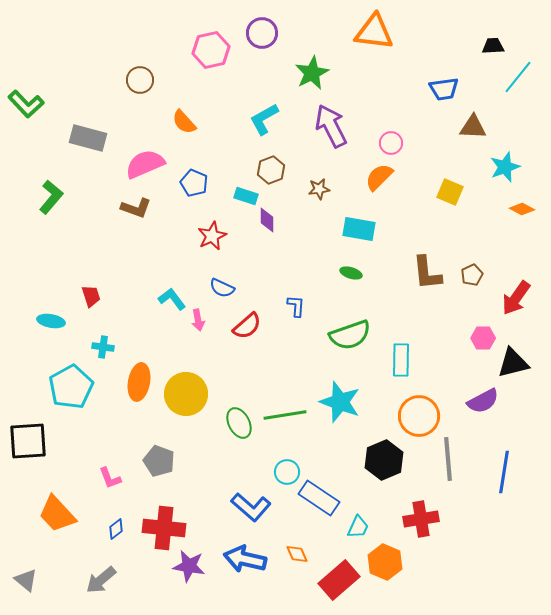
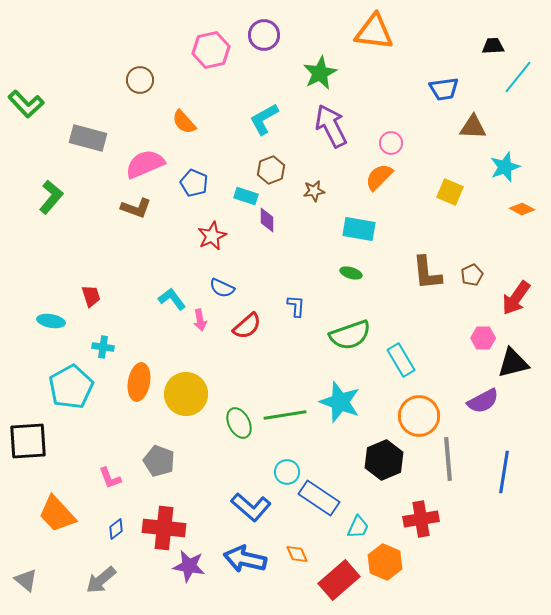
purple circle at (262, 33): moved 2 px right, 2 px down
green star at (312, 73): moved 8 px right
brown star at (319, 189): moved 5 px left, 2 px down
pink arrow at (198, 320): moved 2 px right
cyan rectangle at (401, 360): rotated 32 degrees counterclockwise
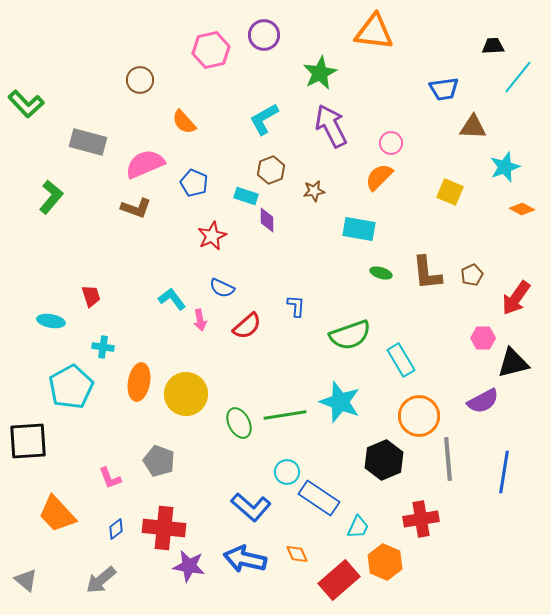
gray rectangle at (88, 138): moved 4 px down
green ellipse at (351, 273): moved 30 px right
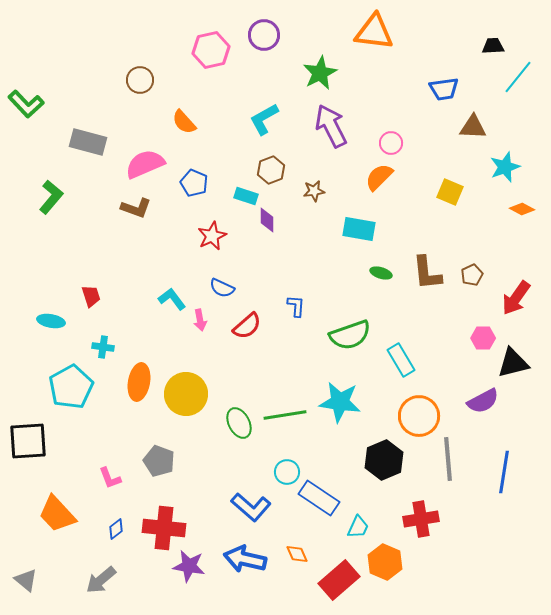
cyan star at (340, 402): rotated 12 degrees counterclockwise
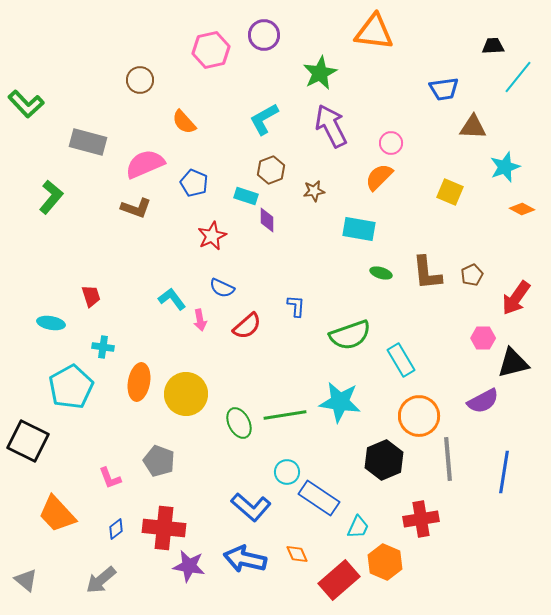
cyan ellipse at (51, 321): moved 2 px down
black square at (28, 441): rotated 30 degrees clockwise
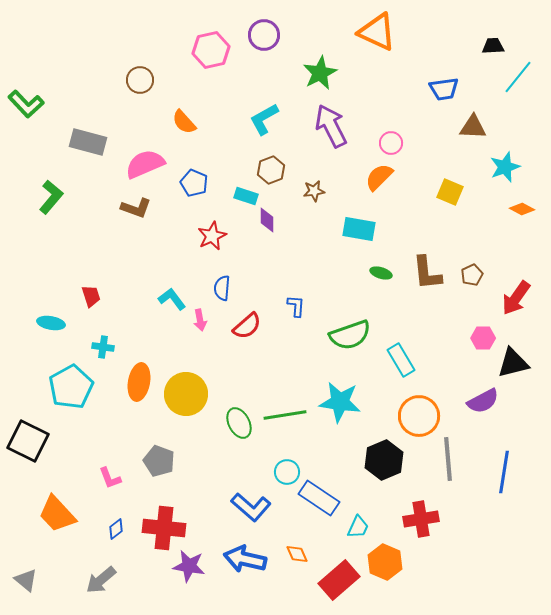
orange triangle at (374, 32): moved 3 px right; rotated 18 degrees clockwise
blue semicircle at (222, 288): rotated 70 degrees clockwise
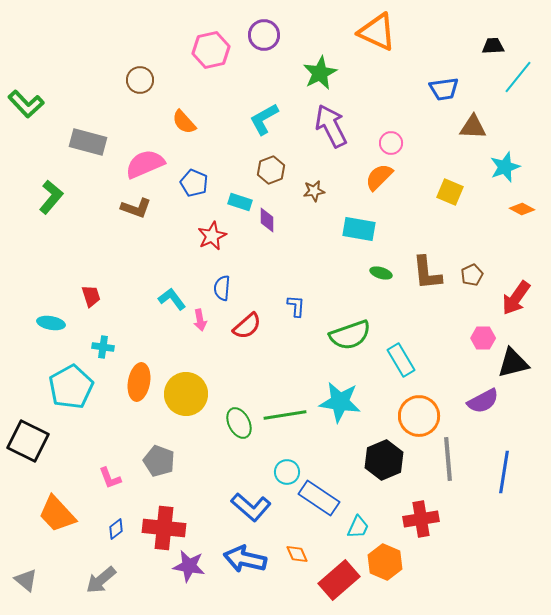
cyan rectangle at (246, 196): moved 6 px left, 6 px down
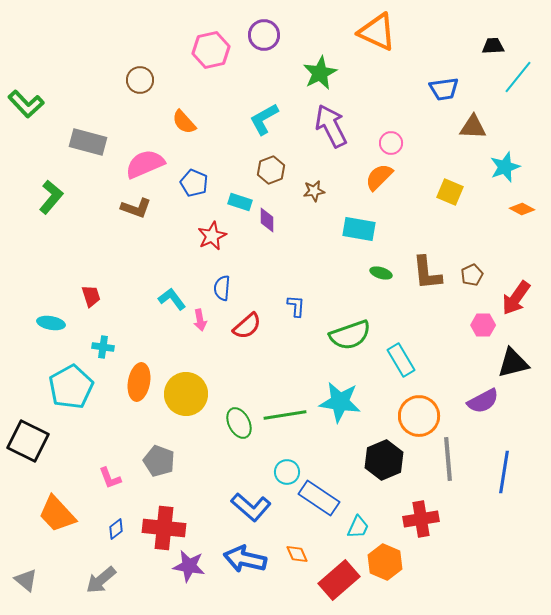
pink hexagon at (483, 338): moved 13 px up
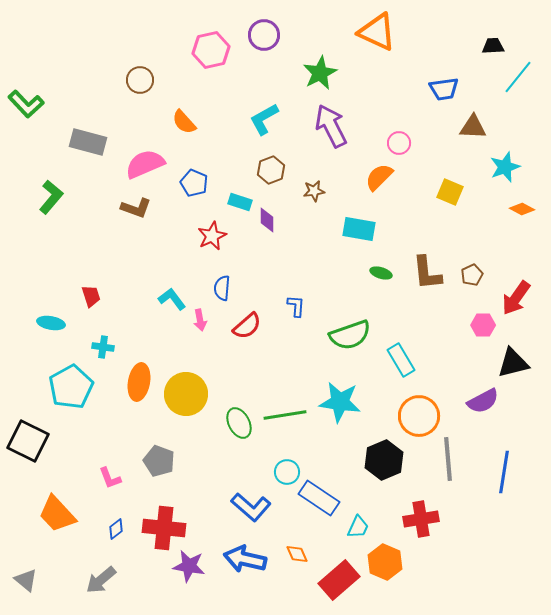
pink circle at (391, 143): moved 8 px right
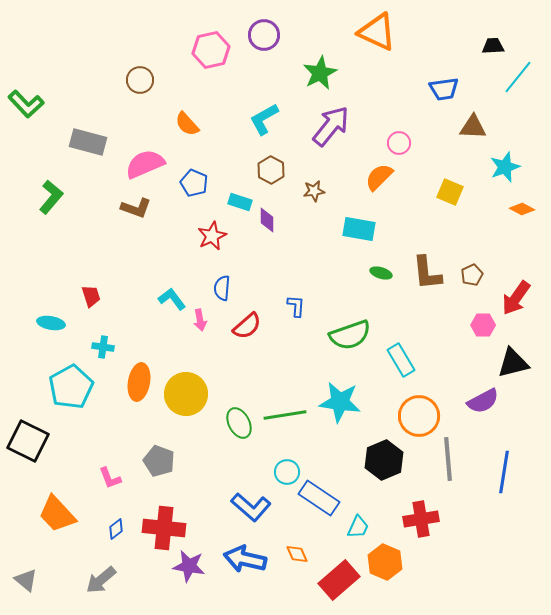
orange semicircle at (184, 122): moved 3 px right, 2 px down
purple arrow at (331, 126): rotated 66 degrees clockwise
brown hexagon at (271, 170): rotated 12 degrees counterclockwise
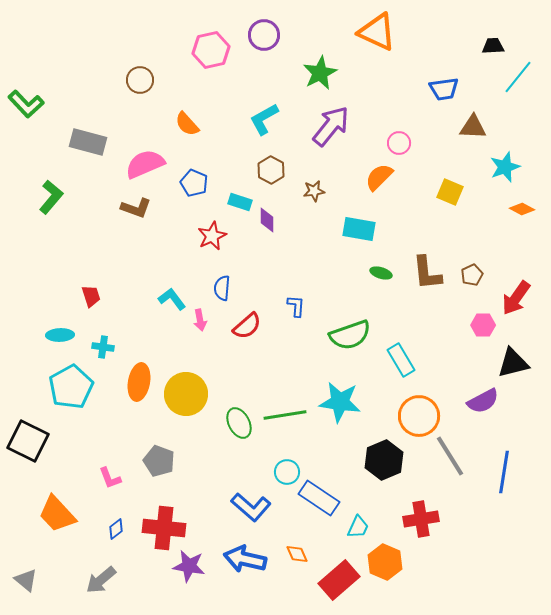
cyan ellipse at (51, 323): moved 9 px right, 12 px down; rotated 12 degrees counterclockwise
gray line at (448, 459): moved 2 px right, 3 px up; rotated 27 degrees counterclockwise
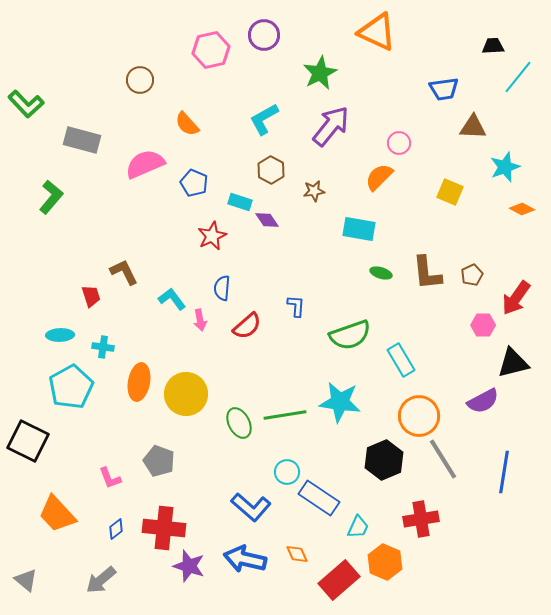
gray rectangle at (88, 142): moved 6 px left, 2 px up
brown L-shape at (136, 208): moved 12 px left, 64 px down; rotated 136 degrees counterclockwise
purple diamond at (267, 220): rotated 35 degrees counterclockwise
gray line at (450, 456): moved 7 px left, 3 px down
purple star at (189, 566): rotated 8 degrees clockwise
